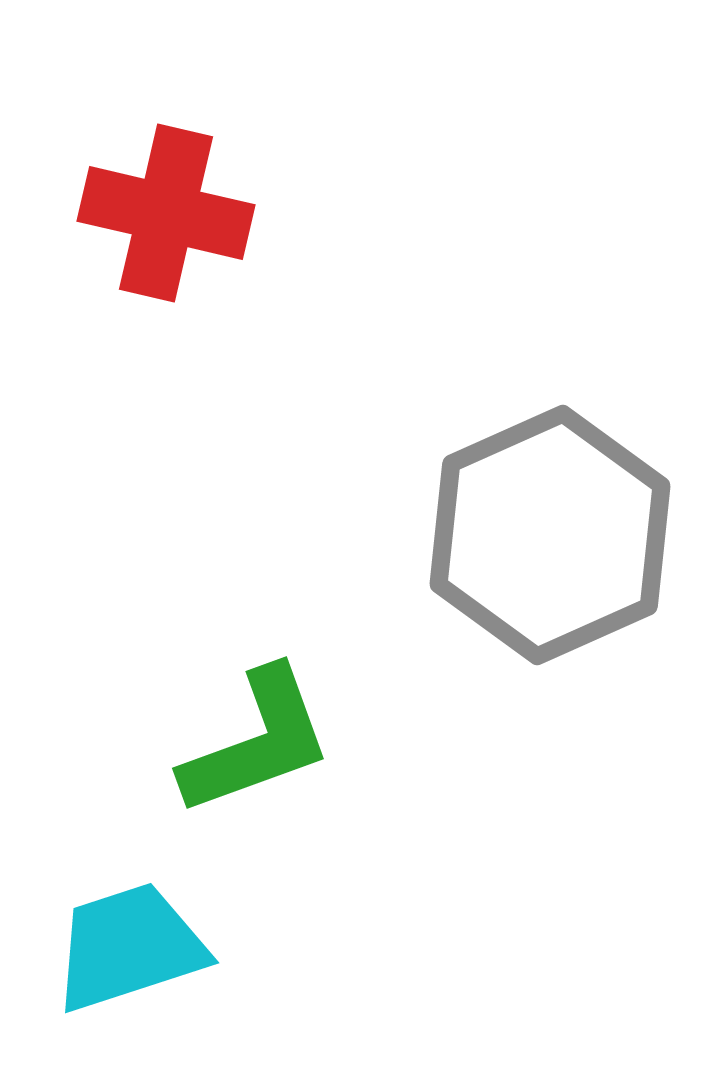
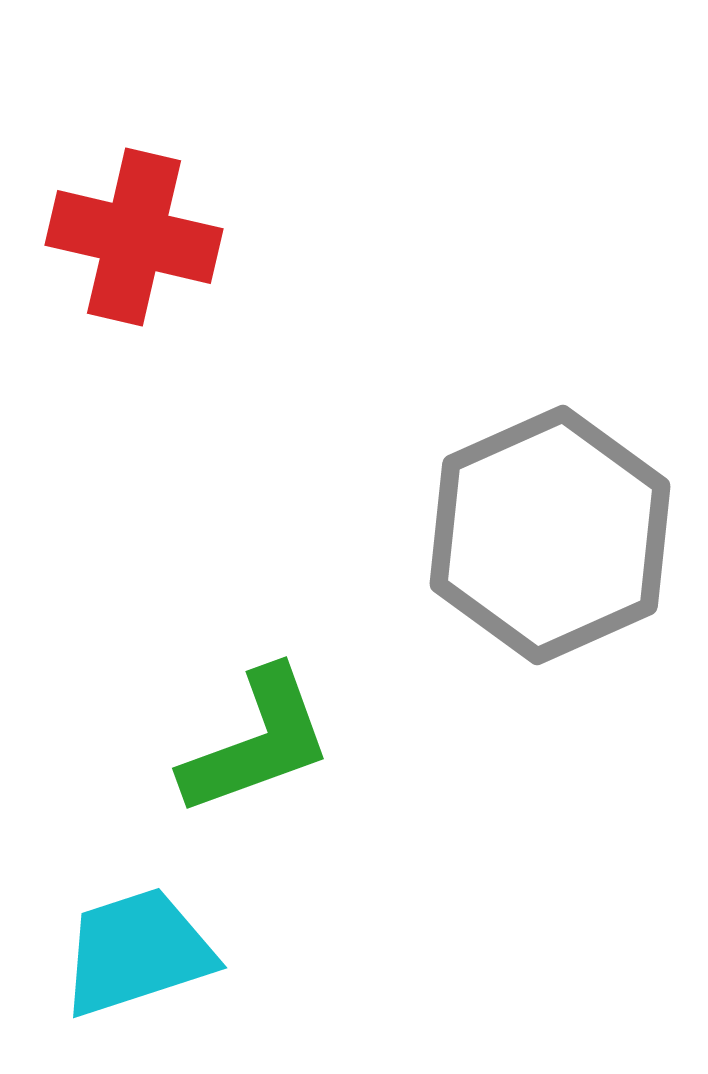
red cross: moved 32 px left, 24 px down
cyan trapezoid: moved 8 px right, 5 px down
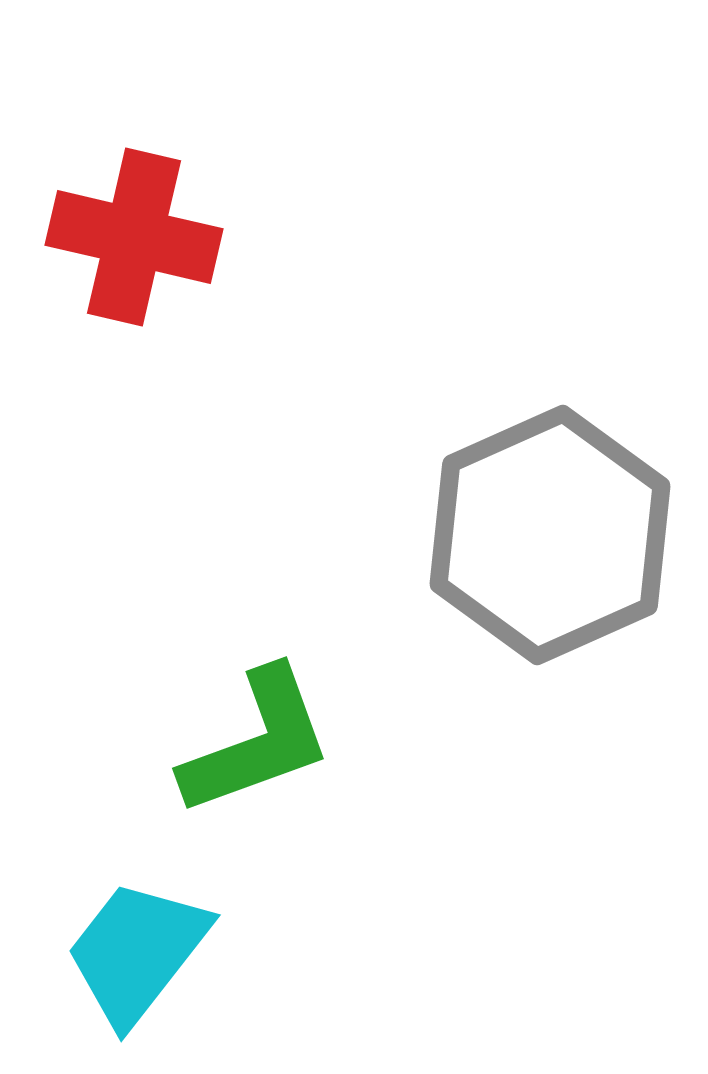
cyan trapezoid: rotated 34 degrees counterclockwise
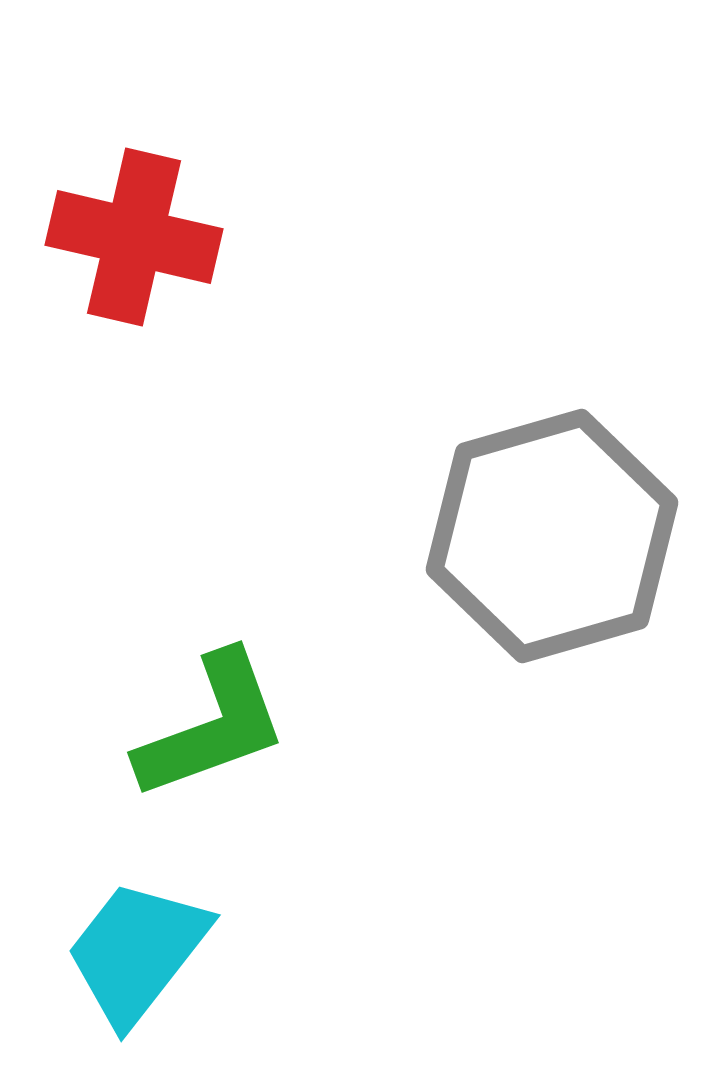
gray hexagon: moved 2 px right, 1 px down; rotated 8 degrees clockwise
green L-shape: moved 45 px left, 16 px up
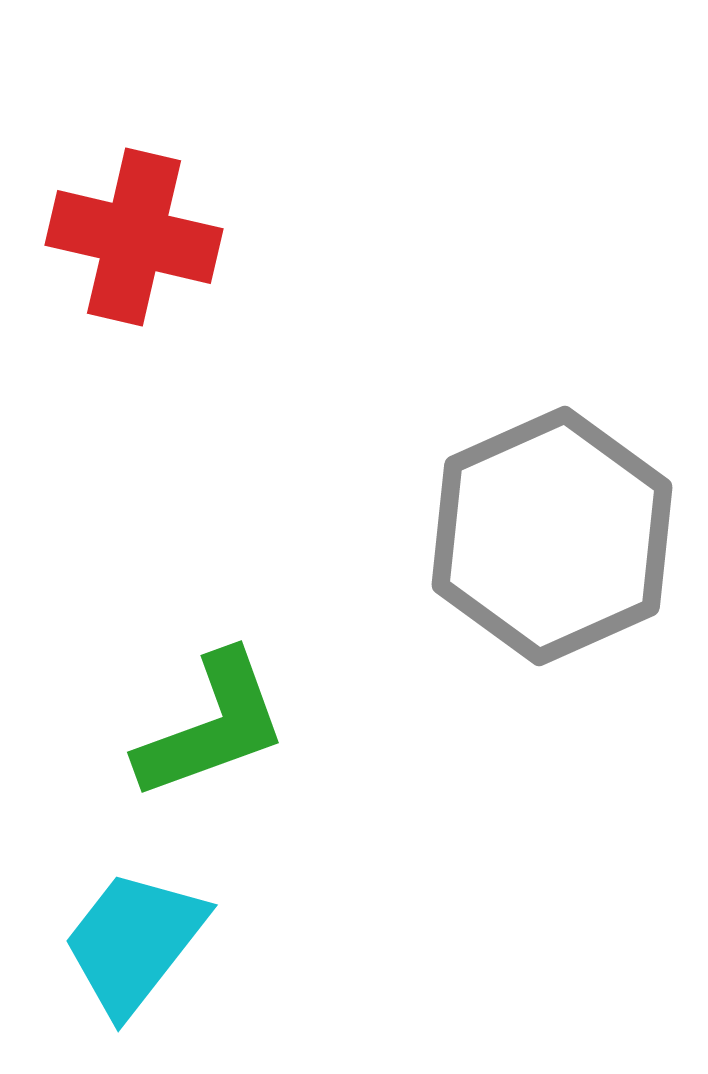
gray hexagon: rotated 8 degrees counterclockwise
cyan trapezoid: moved 3 px left, 10 px up
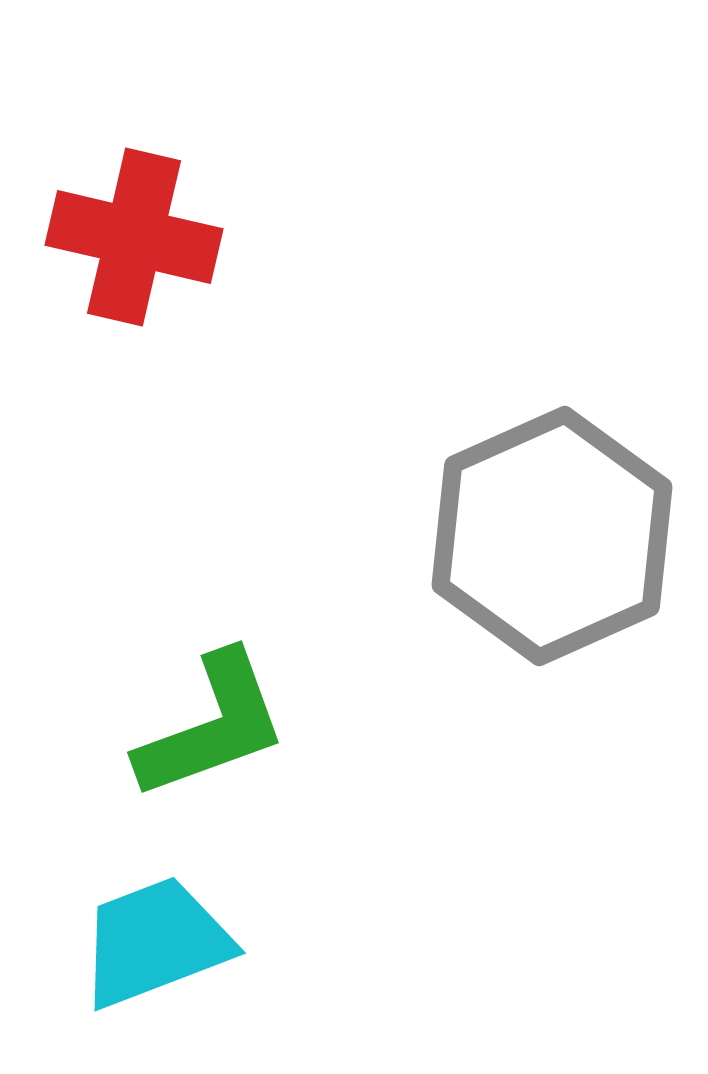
cyan trapezoid: moved 21 px right; rotated 31 degrees clockwise
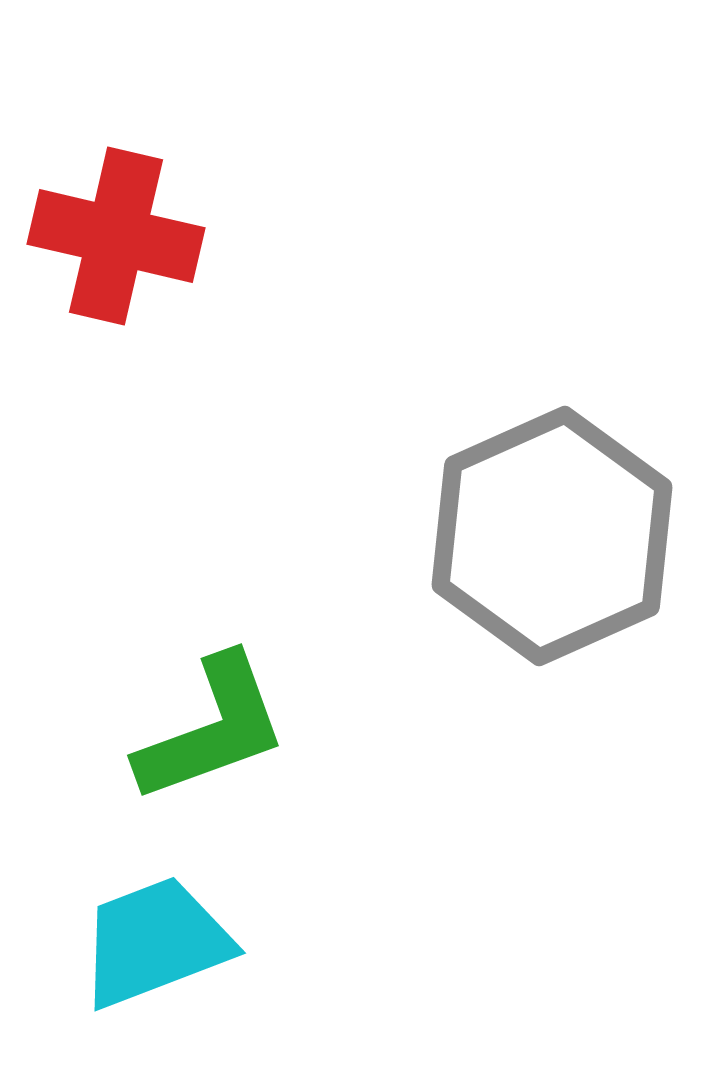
red cross: moved 18 px left, 1 px up
green L-shape: moved 3 px down
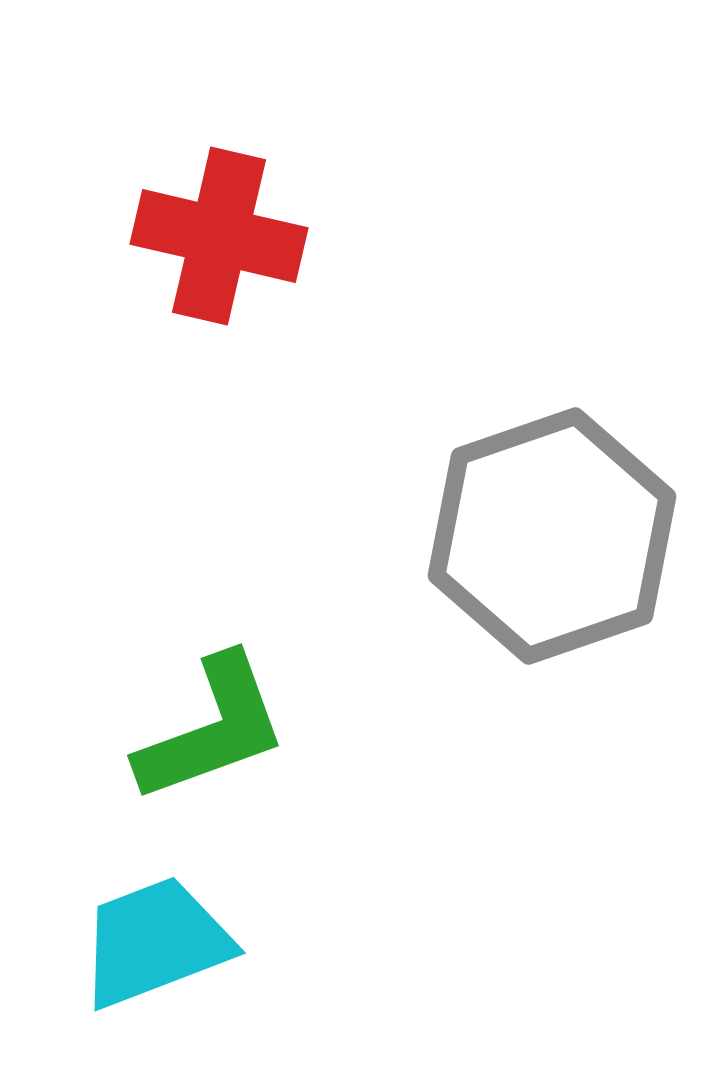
red cross: moved 103 px right
gray hexagon: rotated 5 degrees clockwise
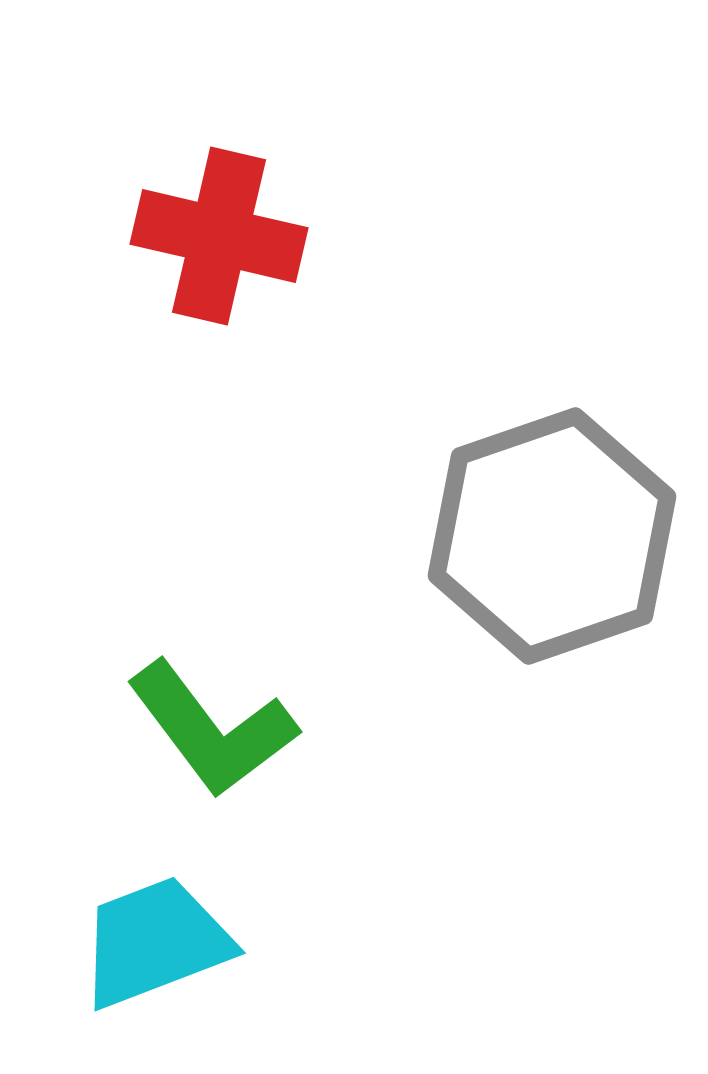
green L-shape: rotated 73 degrees clockwise
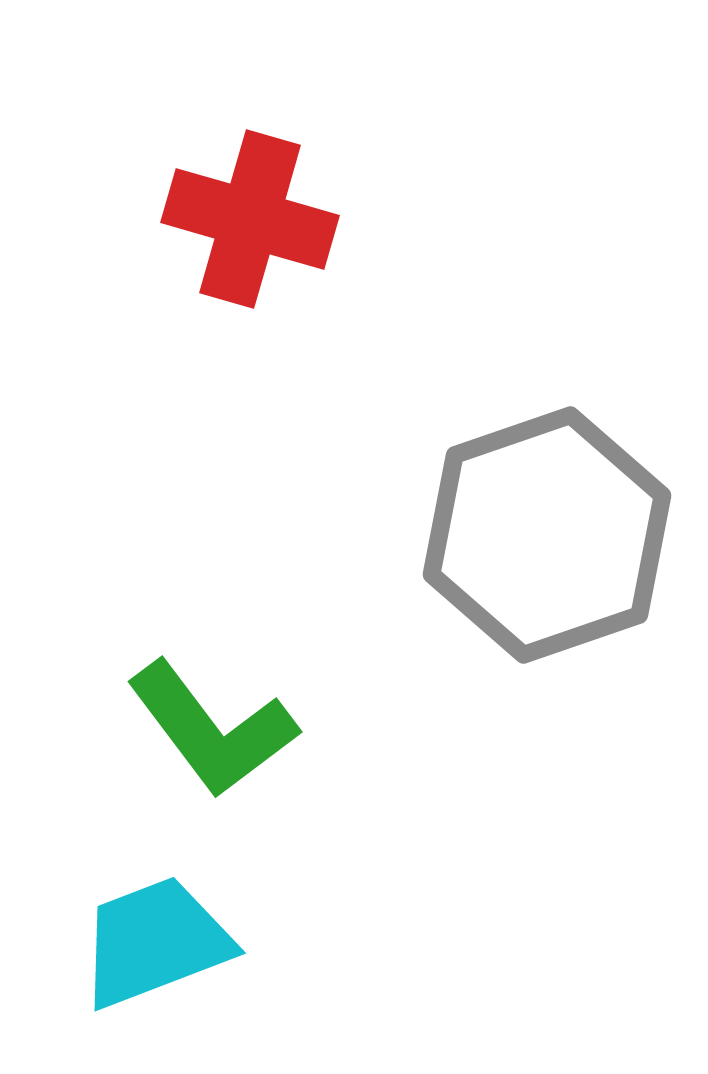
red cross: moved 31 px right, 17 px up; rotated 3 degrees clockwise
gray hexagon: moved 5 px left, 1 px up
